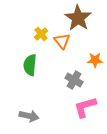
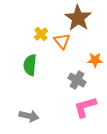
gray cross: moved 3 px right
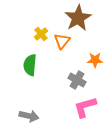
brown star: rotated 8 degrees clockwise
orange triangle: rotated 18 degrees clockwise
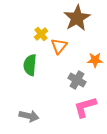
brown star: moved 1 px left
orange triangle: moved 3 px left, 5 px down
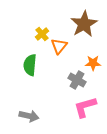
brown star: moved 7 px right, 6 px down
yellow cross: moved 1 px right
orange star: moved 2 px left, 3 px down
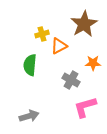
yellow cross: rotated 24 degrees clockwise
orange triangle: rotated 24 degrees clockwise
gray cross: moved 6 px left
gray arrow: rotated 30 degrees counterclockwise
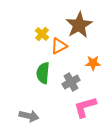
brown star: moved 5 px left, 1 px down
yellow cross: rotated 32 degrees counterclockwise
green semicircle: moved 13 px right, 8 px down
gray cross: moved 2 px down; rotated 30 degrees clockwise
gray arrow: rotated 30 degrees clockwise
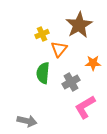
yellow cross: rotated 24 degrees clockwise
orange triangle: moved 3 px down; rotated 24 degrees counterclockwise
pink L-shape: rotated 15 degrees counterclockwise
gray arrow: moved 2 px left, 5 px down
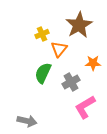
green semicircle: rotated 20 degrees clockwise
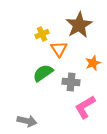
orange triangle: rotated 12 degrees counterclockwise
orange star: rotated 21 degrees counterclockwise
green semicircle: rotated 30 degrees clockwise
gray cross: rotated 36 degrees clockwise
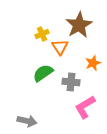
orange triangle: moved 1 px right, 2 px up
